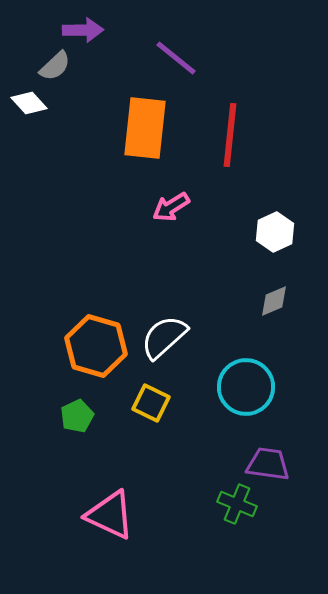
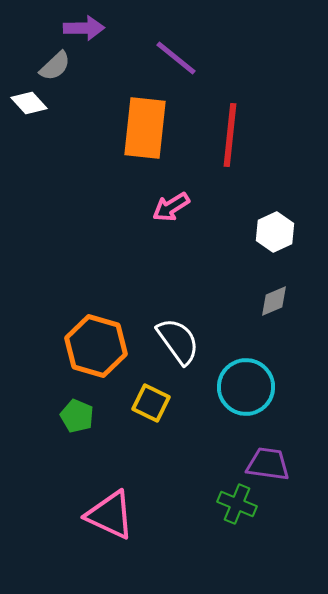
purple arrow: moved 1 px right, 2 px up
white semicircle: moved 14 px right, 4 px down; rotated 96 degrees clockwise
green pentagon: rotated 24 degrees counterclockwise
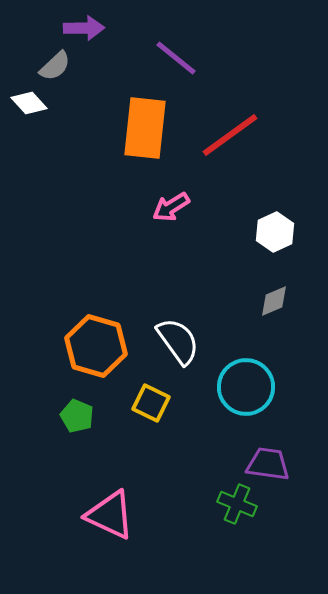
red line: rotated 48 degrees clockwise
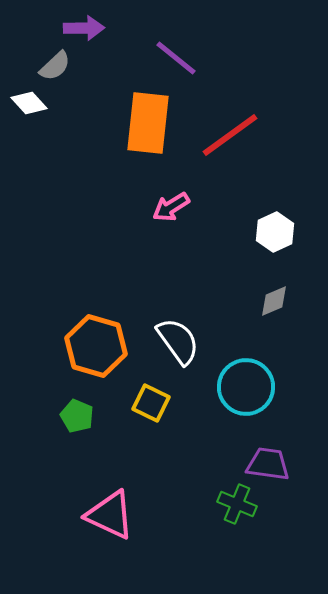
orange rectangle: moved 3 px right, 5 px up
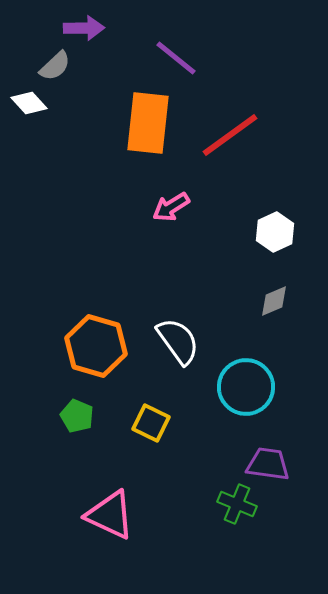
yellow square: moved 20 px down
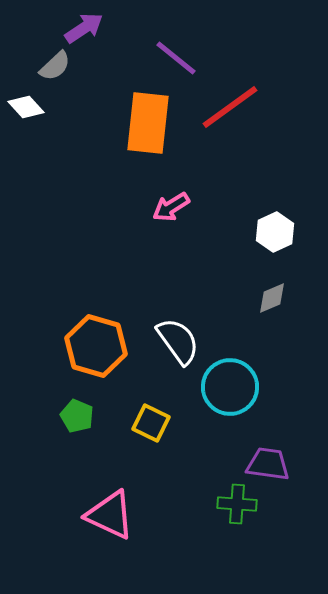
purple arrow: rotated 33 degrees counterclockwise
white diamond: moved 3 px left, 4 px down
red line: moved 28 px up
gray diamond: moved 2 px left, 3 px up
cyan circle: moved 16 px left
green cross: rotated 18 degrees counterclockwise
